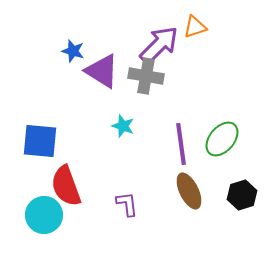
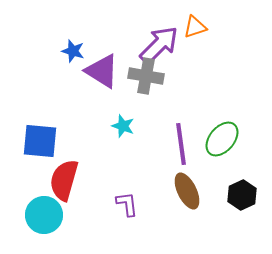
red semicircle: moved 2 px left, 6 px up; rotated 36 degrees clockwise
brown ellipse: moved 2 px left
black hexagon: rotated 8 degrees counterclockwise
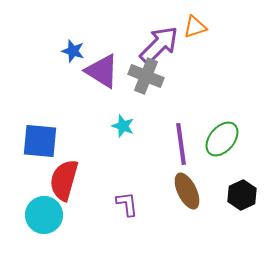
gray cross: rotated 12 degrees clockwise
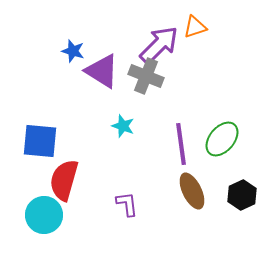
brown ellipse: moved 5 px right
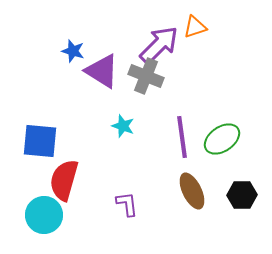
green ellipse: rotated 15 degrees clockwise
purple line: moved 1 px right, 7 px up
black hexagon: rotated 24 degrees clockwise
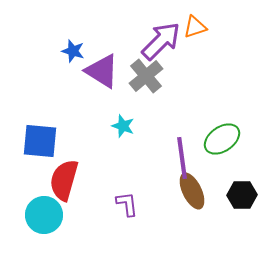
purple arrow: moved 2 px right, 4 px up
gray cross: rotated 28 degrees clockwise
purple line: moved 21 px down
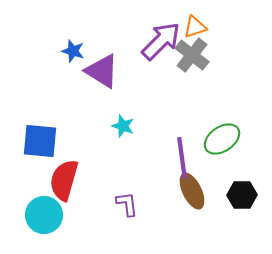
gray cross: moved 46 px right, 21 px up; rotated 12 degrees counterclockwise
